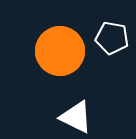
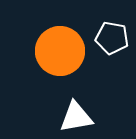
white triangle: rotated 36 degrees counterclockwise
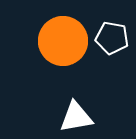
orange circle: moved 3 px right, 10 px up
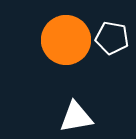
orange circle: moved 3 px right, 1 px up
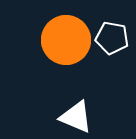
white triangle: rotated 33 degrees clockwise
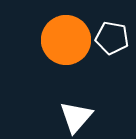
white triangle: rotated 48 degrees clockwise
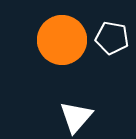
orange circle: moved 4 px left
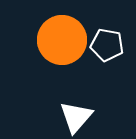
white pentagon: moved 5 px left, 7 px down
